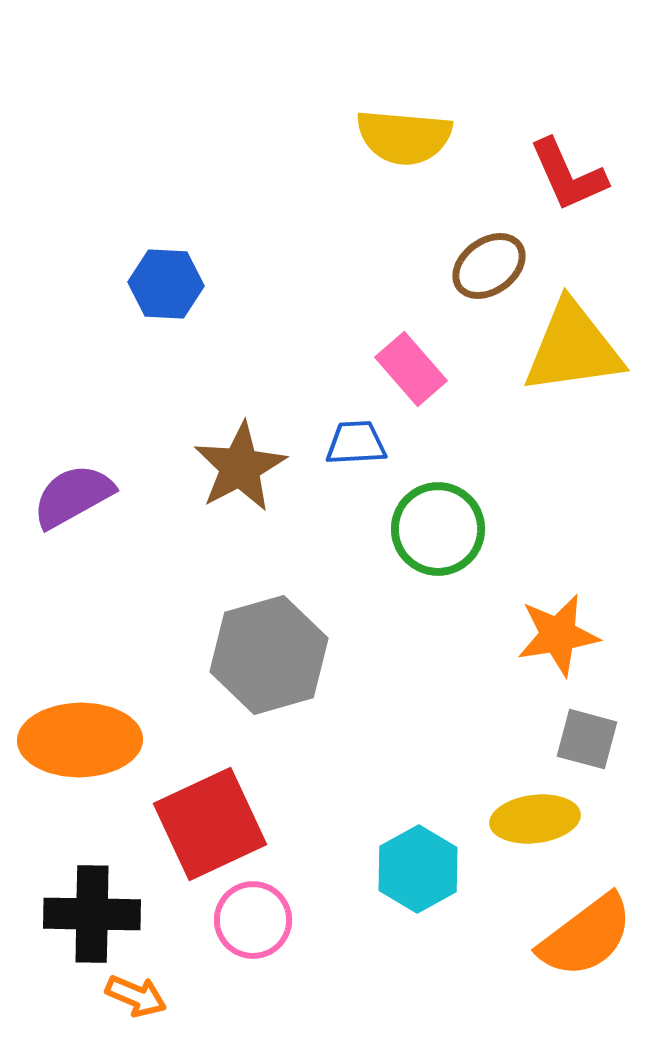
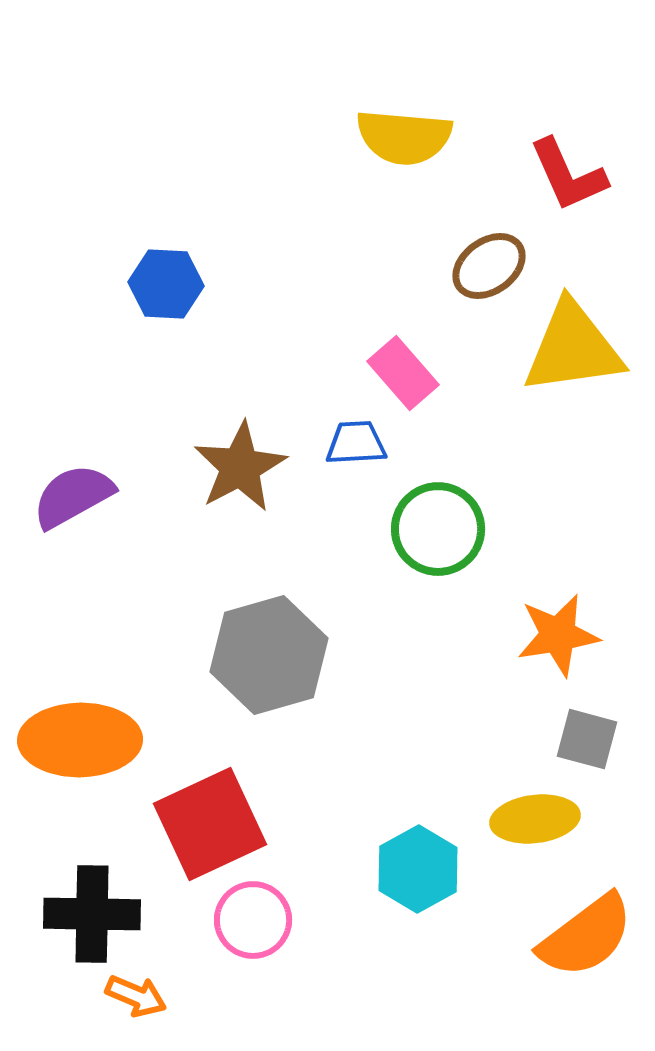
pink rectangle: moved 8 px left, 4 px down
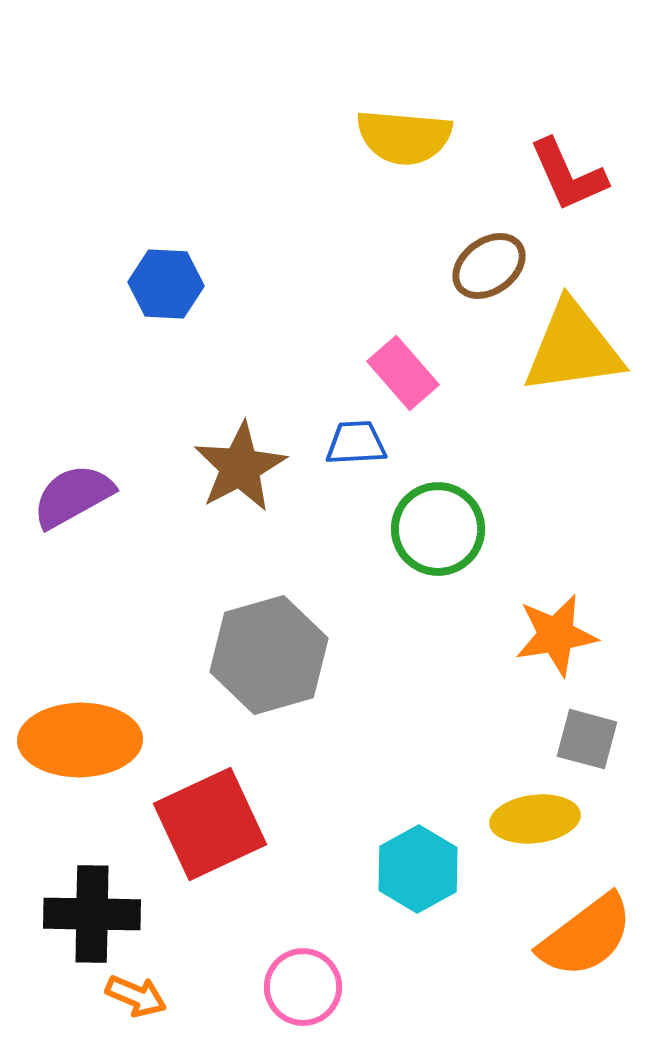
orange star: moved 2 px left
pink circle: moved 50 px right, 67 px down
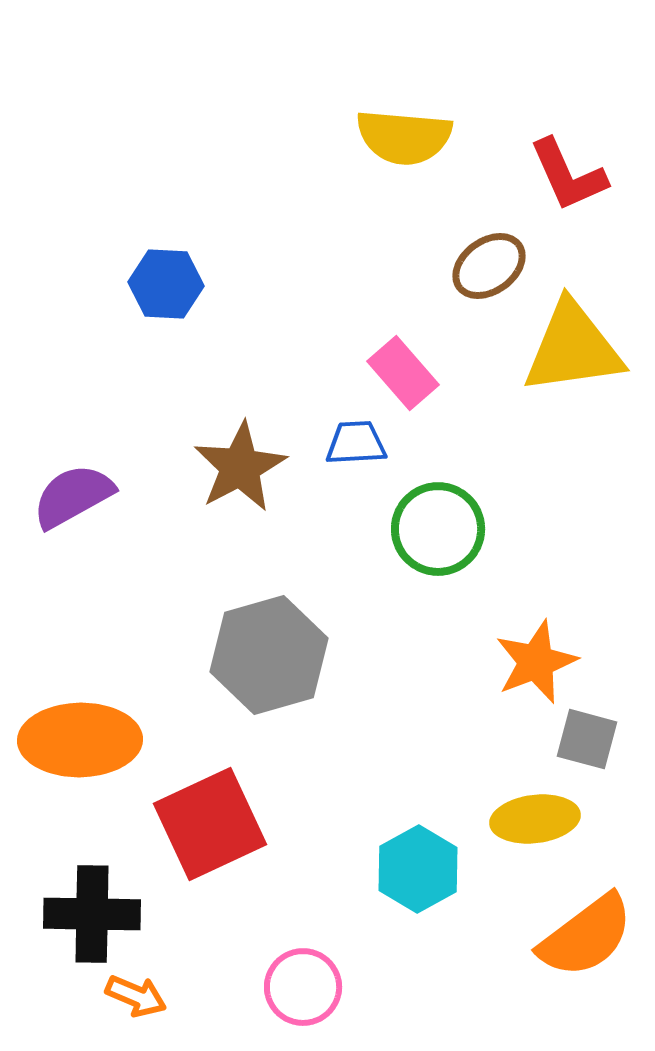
orange star: moved 20 px left, 27 px down; rotated 12 degrees counterclockwise
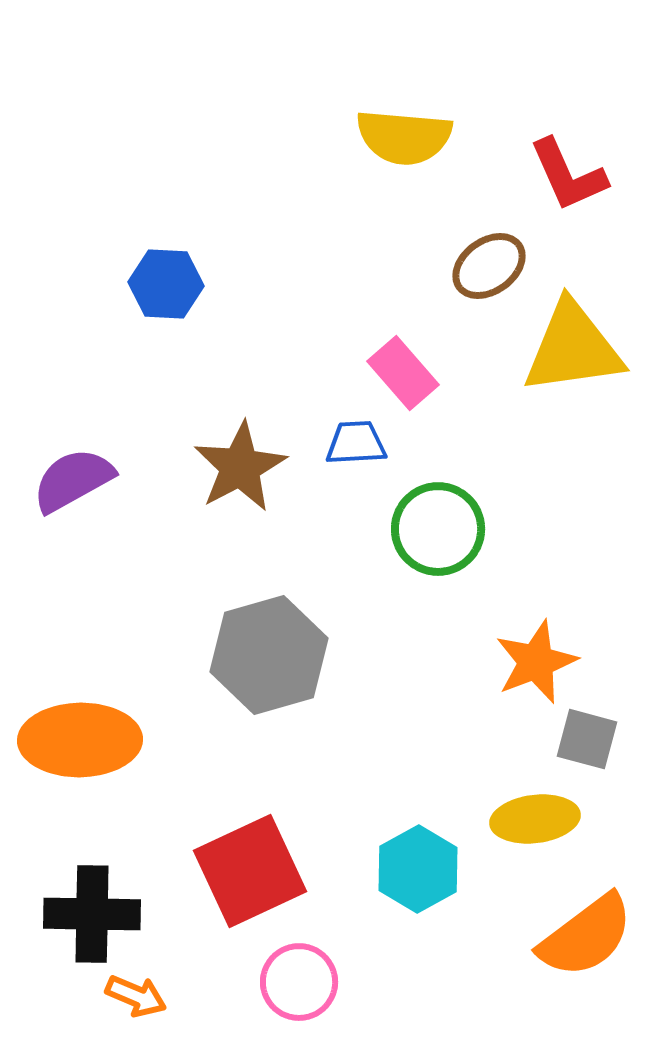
purple semicircle: moved 16 px up
red square: moved 40 px right, 47 px down
pink circle: moved 4 px left, 5 px up
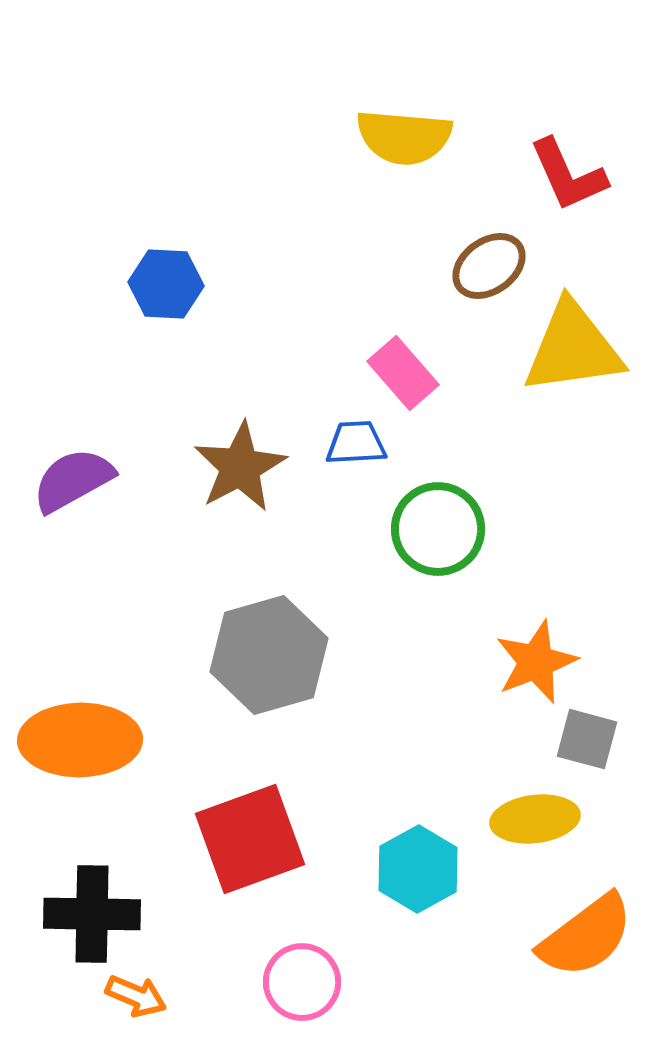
red square: moved 32 px up; rotated 5 degrees clockwise
pink circle: moved 3 px right
